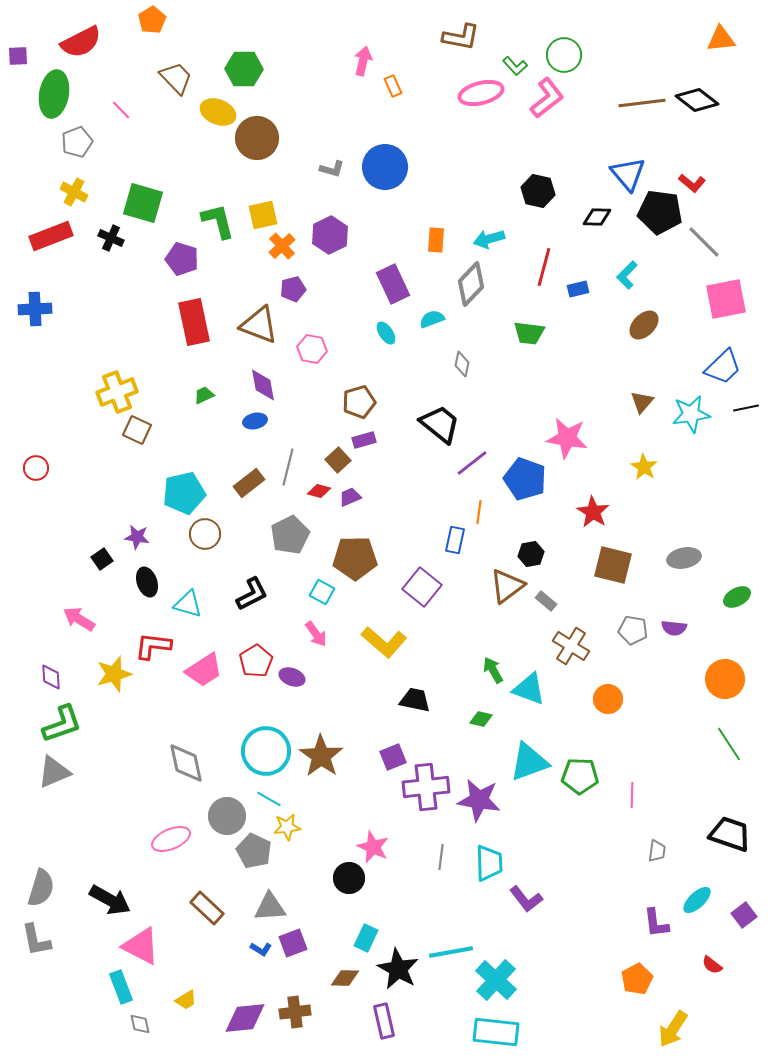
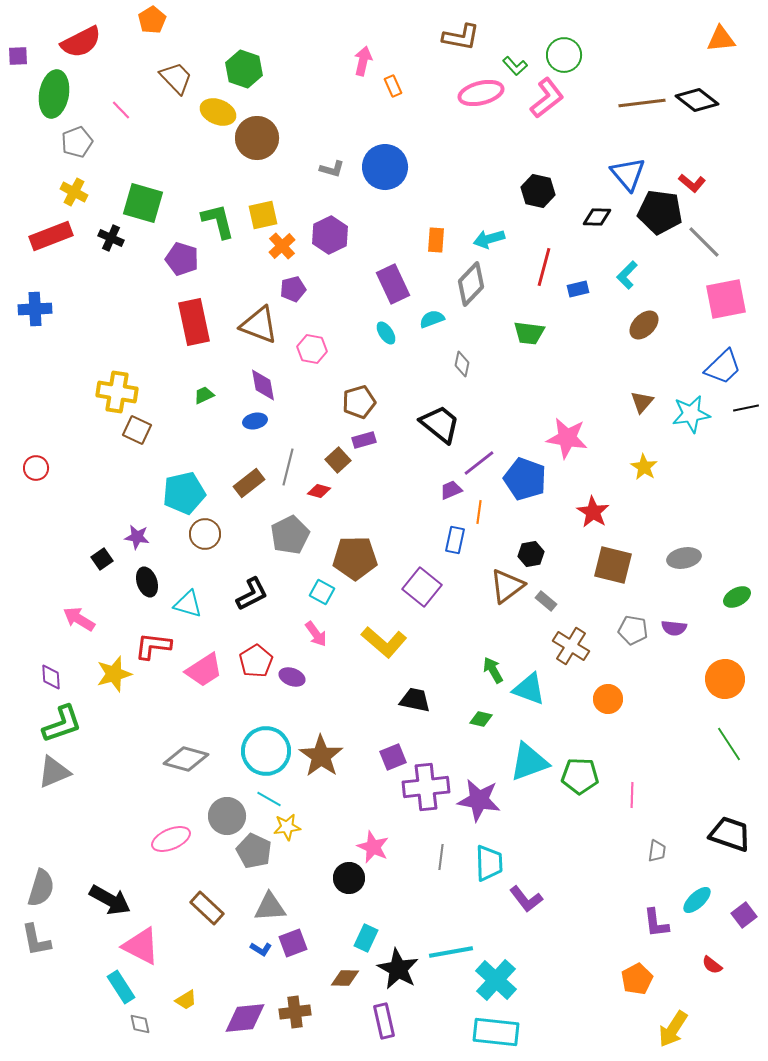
green hexagon at (244, 69): rotated 18 degrees clockwise
yellow cross at (117, 392): rotated 30 degrees clockwise
purple line at (472, 463): moved 7 px right
purple trapezoid at (350, 497): moved 101 px right, 7 px up
gray diamond at (186, 763): moved 4 px up; rotated 63 degrees counterclockwise
cyan rectangle at (121, 987): rotated 12 degrees counterclockwise
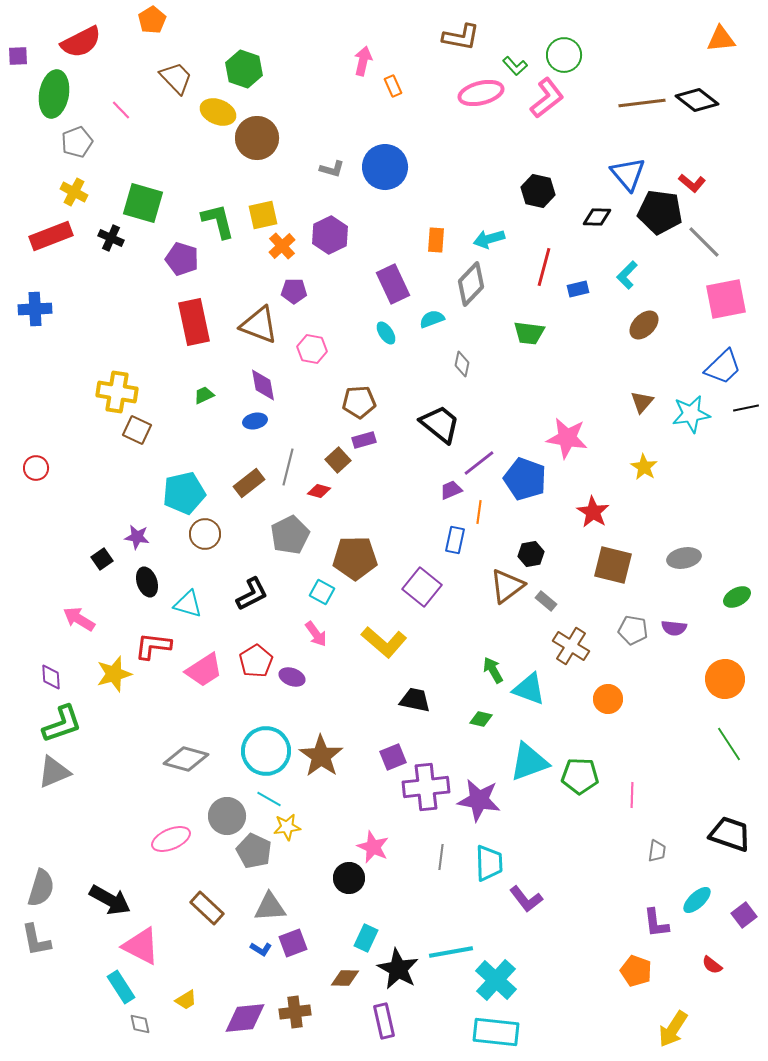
purple pentagon at (293, 289): moved 1 px right, 2 px down; rotated 15 degrees clockwise
brown pentagon at (359, 402): rotated 12 degrees clockwise
orange pentagon at (637, 979): moved 1 px left, 8 px up; rotated 24 degrees counterclockwise
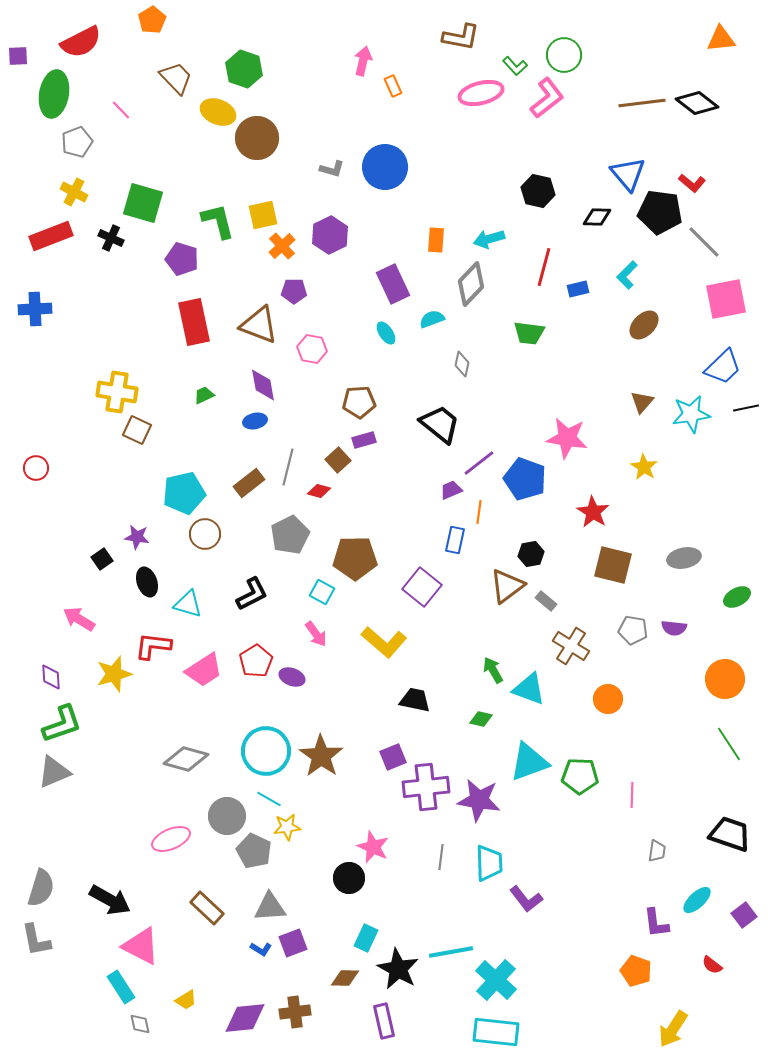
black diamond at (697, 100): moved 3 px down
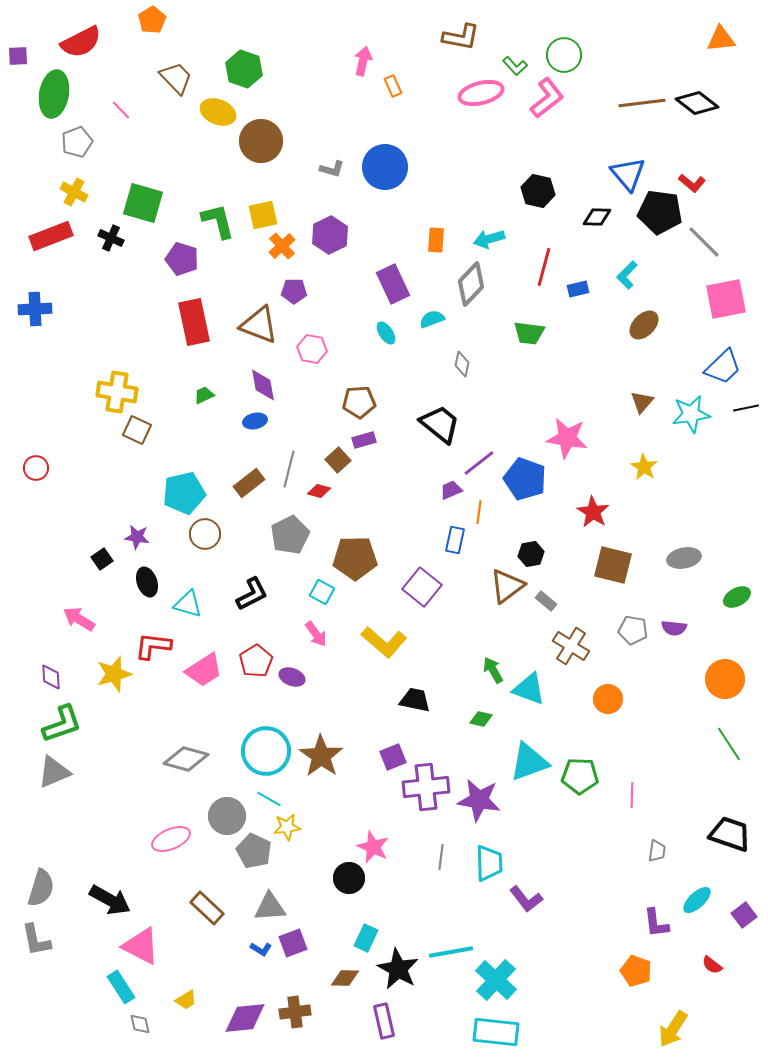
brown circle at (257, 138): moved 4 px right, 3 px down
gray line at (288, 467): moved 1 px right, 2 px down
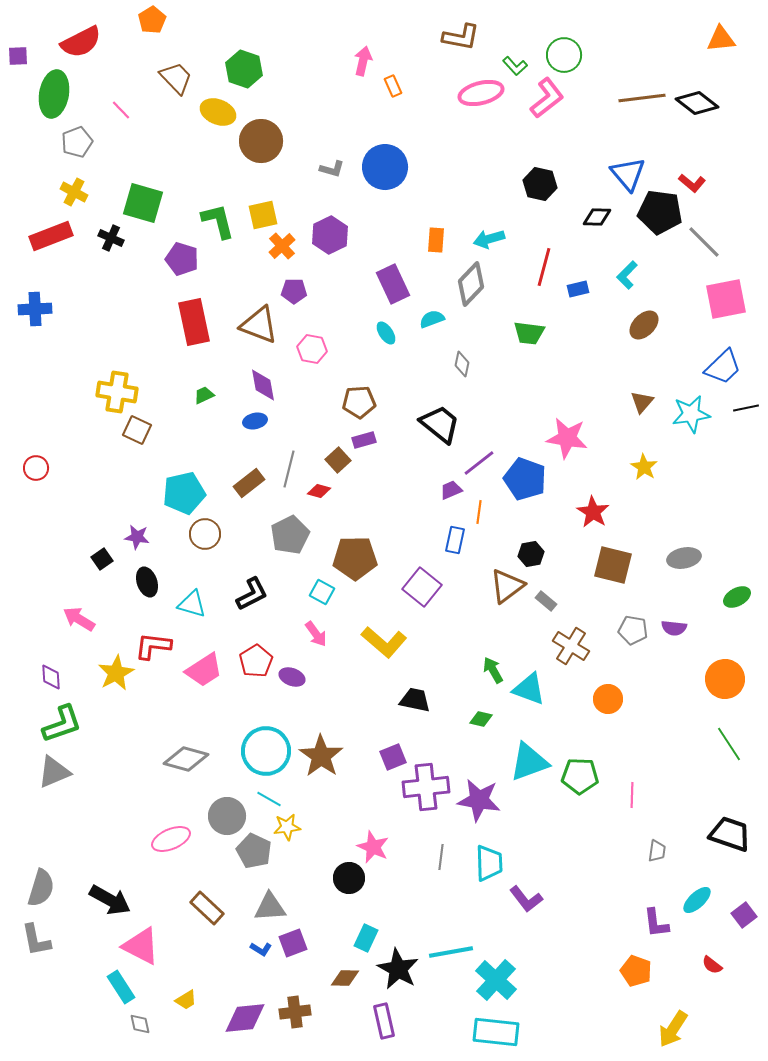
brown line at (642, 103): moved 5 px up
black hexagon at (538, 191): moved 2 px right, 7 px up
cyan triangle at (188, 604): moved 4 px right
yellow star at (114, 674): moved 2 px right, 1 px up; rotated 12 degrees counterclockwise
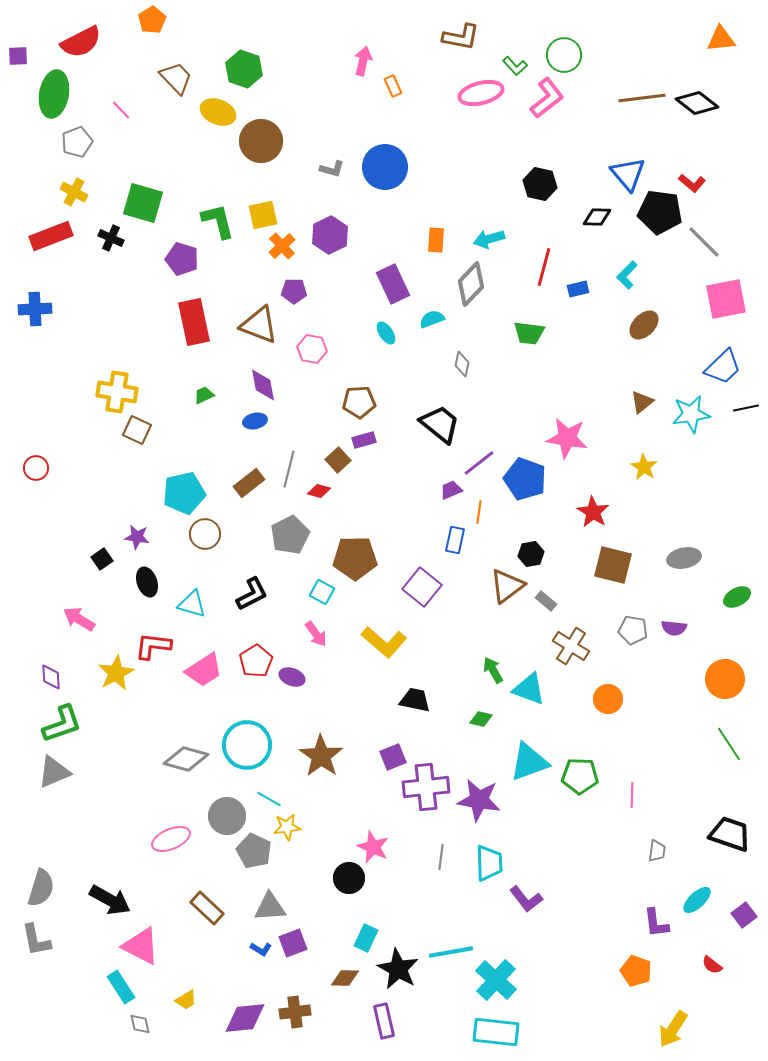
brown triangle at (642, 402): rotated 10 degrees clockwise
cyan circle at (266, 751): moved 19 px left, 6 px up
